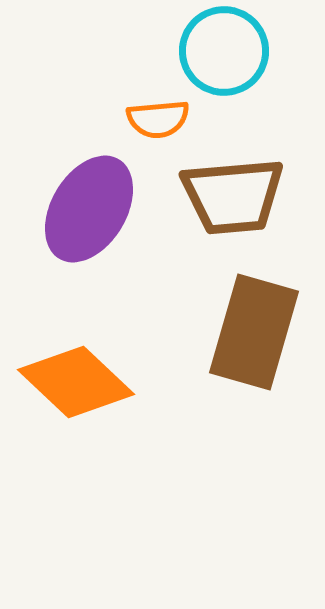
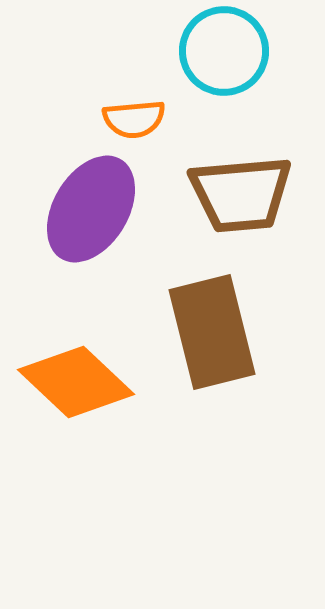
orange semicircle: moved 24 px left
brown trapezoid: moved 8 px right, 2 px up
purple ellipse: moved 2 px right
brown rectangle: moved 42 px left; rotated 30 degrees counterclockwise
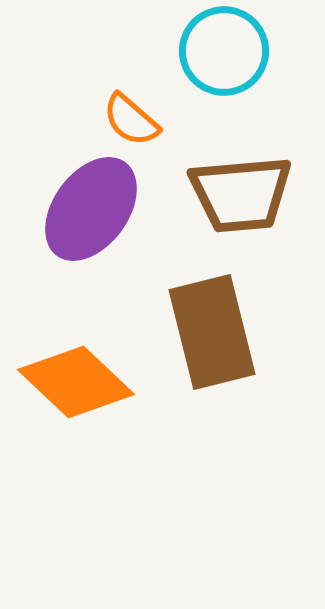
orange semicircle: moved 3 px left, 1 px down; rotated 46 degrees clockwise
purple ellipse: rotated 5 degrees clockwise
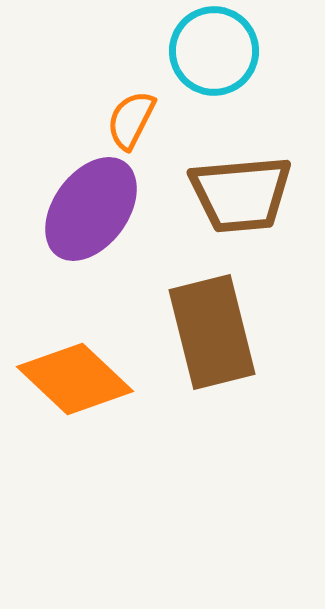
cyan circle: moved 10 px left
orange semicircle: rotated 76 degrees clockwise
orange diamond: moved 1 px left, 3 px up
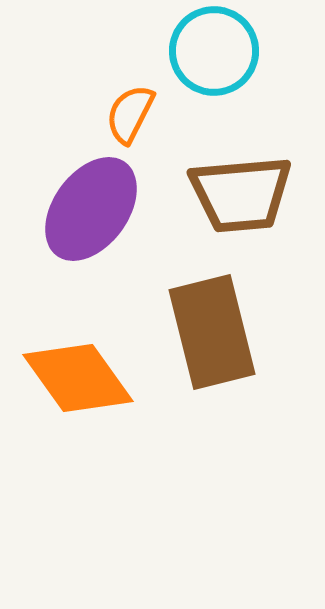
orange semicircle: moved 1 px left, 6 px up
orange diamond: moved 3 px right, 1 px up; rotated 11 degrees clockwise
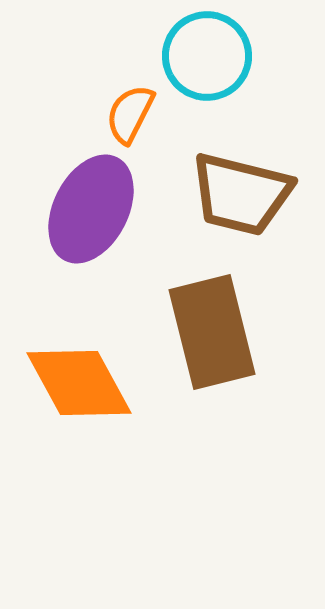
cyan circle: moved 7 px left, 5 px down
brown trapezoid: rotated 19 degrees clockwise
purple ellipse: rotated 9 degrees counterclockwise
orange diamond: moved 1 px right, 5 px down; rotated 7 degrees clockwise
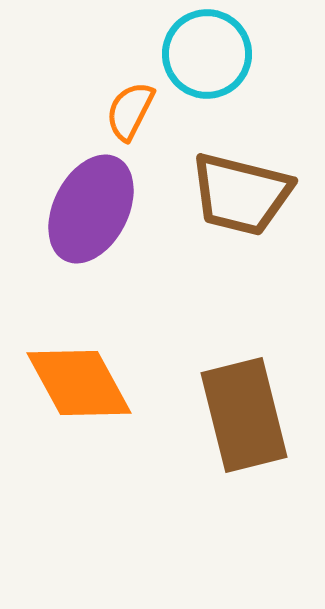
cyan circle: moved 2 px up
orange semicircle: moved 3 px up
brown rectangle: moved 32 px right, 83 px down
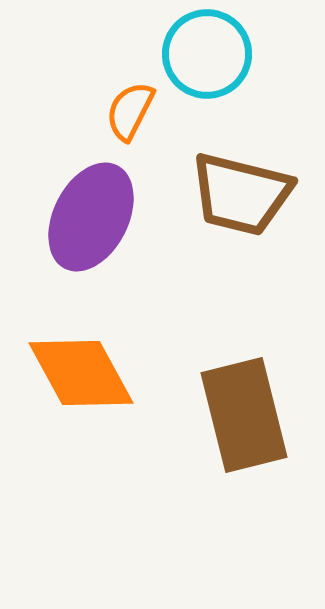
purple ellipse: moved 8 px down
orange diamond: moved 2 px right, 10 px up
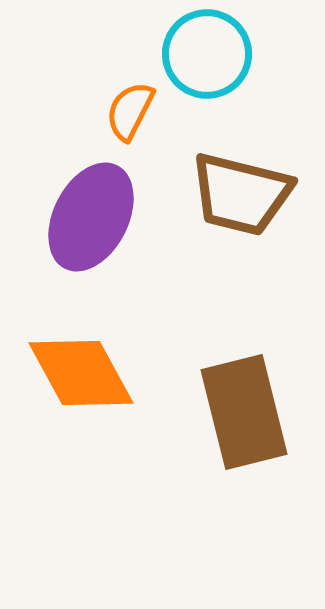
brown rectangle: moved 3 px up
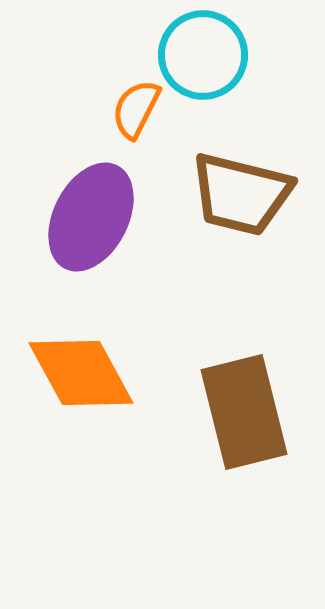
cyan circle: moved 4 px left, 1 px down
orange semicircle: moved 6 px right, 2 px up
